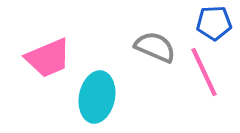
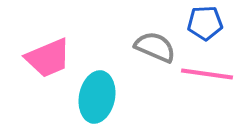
blue pentagon: moved 9 px left
pink line: moved 3 px right, 2 px down; rotated 57 degrees counterclockwise
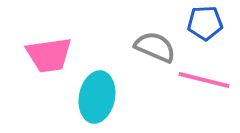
pink trapezoid: moved 1 px right, 3 px up; rotated 15 degrees clockwise
pink line: moved 3 px left, 6 px down; rotated 6 degrees clockwise
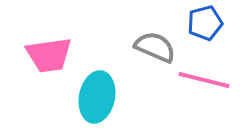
blue pentagon: rotated 12 degrees counterclockwise
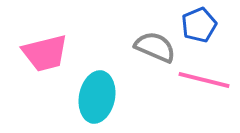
blue pentagon: moved 6 px left, 2 px down; rotated 8 degrees counterclockwise
pink trapezoid: moved 4 px left, 2 px up; rotated 6 degrees counterclockwise
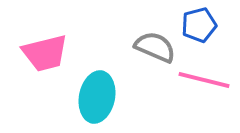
blue pentagon: rotated 8 degrees clockwise
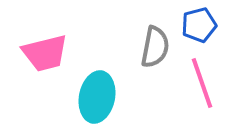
gray semicircle: rotated 78 degrees clockwise
pink line: moved 2 px left, 3 px down; rotated 57 degrees clockwise
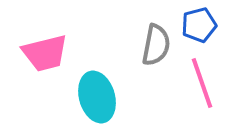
gray semicircle: moved 1 px right, 2 px up
cyan ellipse: rotated 27 degrees counterclockwise
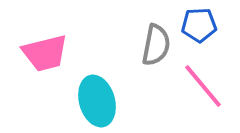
blue pentagon: rotated 12 degrees clockwise
pink line: moved 1 px right, 3 px down; rotated 21 degrees counterclockwise
cyan ellipse: moved 4 px down
